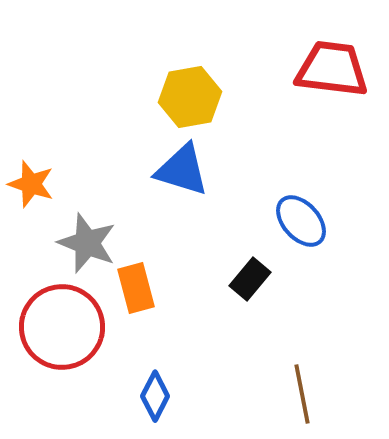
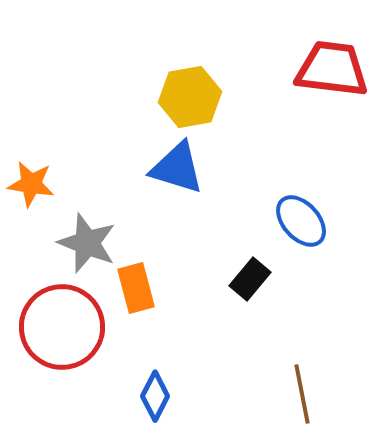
blue triangle: moved 5 px left, 2 px up
orange star: rotated 9 degrees counterclockwise
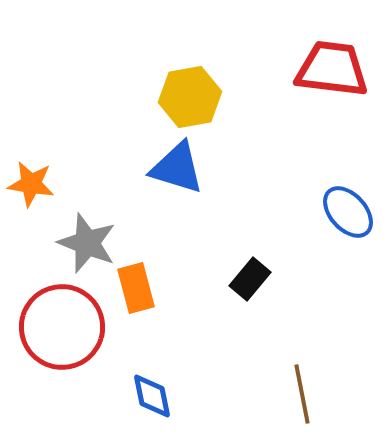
blue ellipse: moved 47 px right, 9 px up
blue diamond: moved 3 px left; rotated 39 degrees counterclockwise
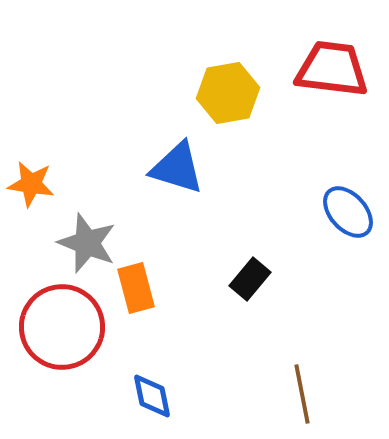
yellow hexagon: moved 38 px right, 4 px up
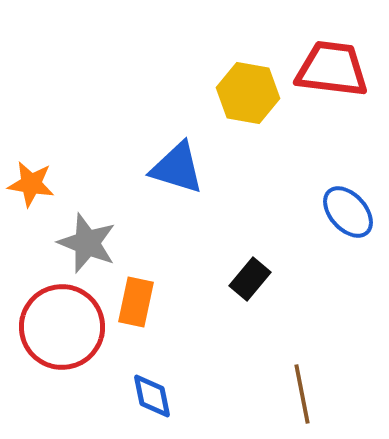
yellow hexagon: moved 20 px right; rotated 20 degrees clockwise
orange rectangle: moved 14 px down; rotated 27 degrees clockwise
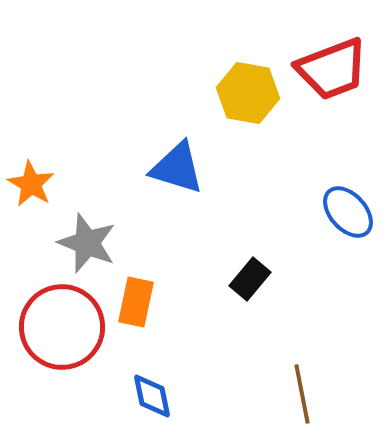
red trapezoid: rotated 152 degrees clockwise
orange star: rotated 21 degrees clockwise
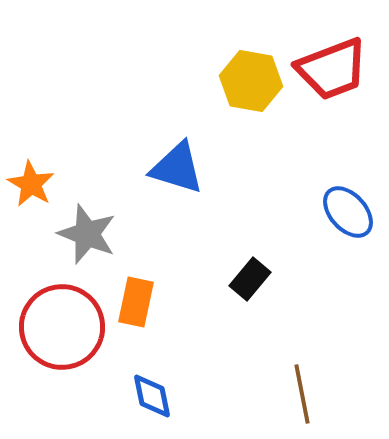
yellow hexagon: moved 3 px right, 12 px up
gray star: moved 9 px up
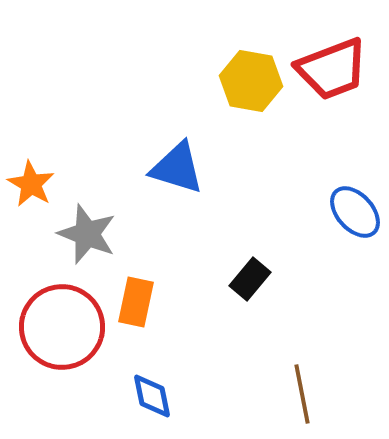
blue ellipse: moved 7 px right
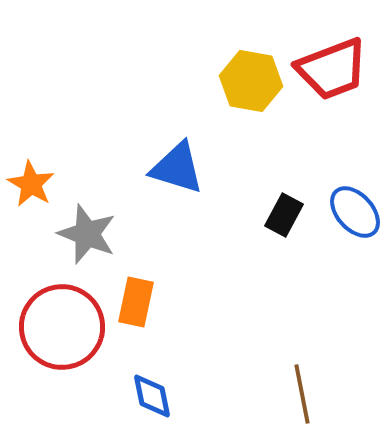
black rectangle: moved 34 px right, 64 px up; rotated 12 degrees counterclockwise
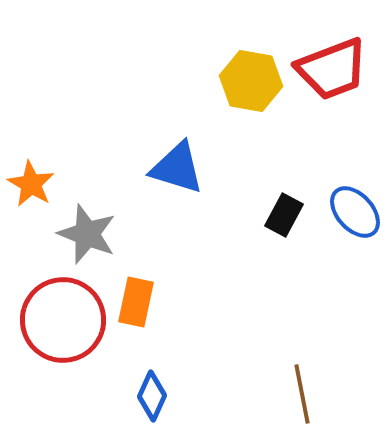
red circle: moved 1 px right, 7 px up
blue diamond: rotated 36 degrees clockwise
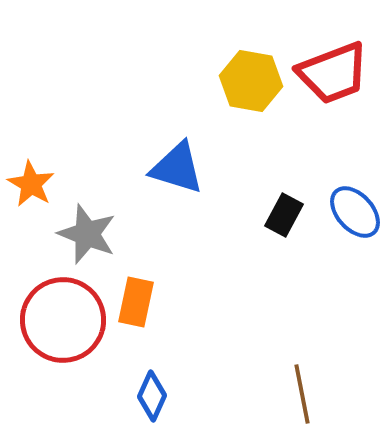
red trapezoid: moved 1 px right, 4 px down
